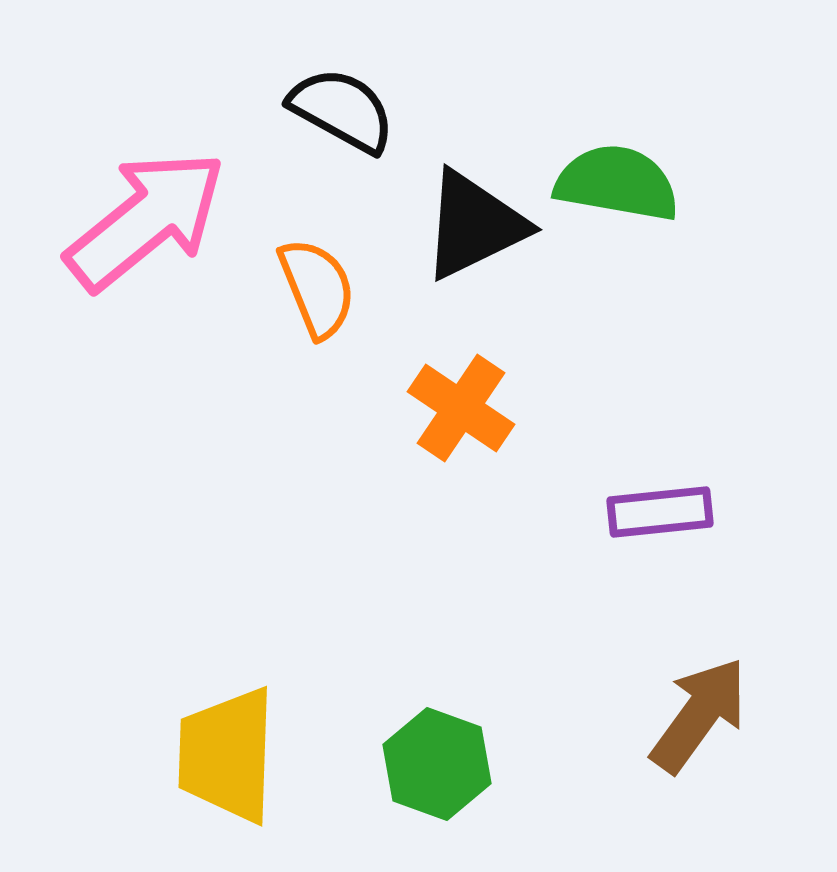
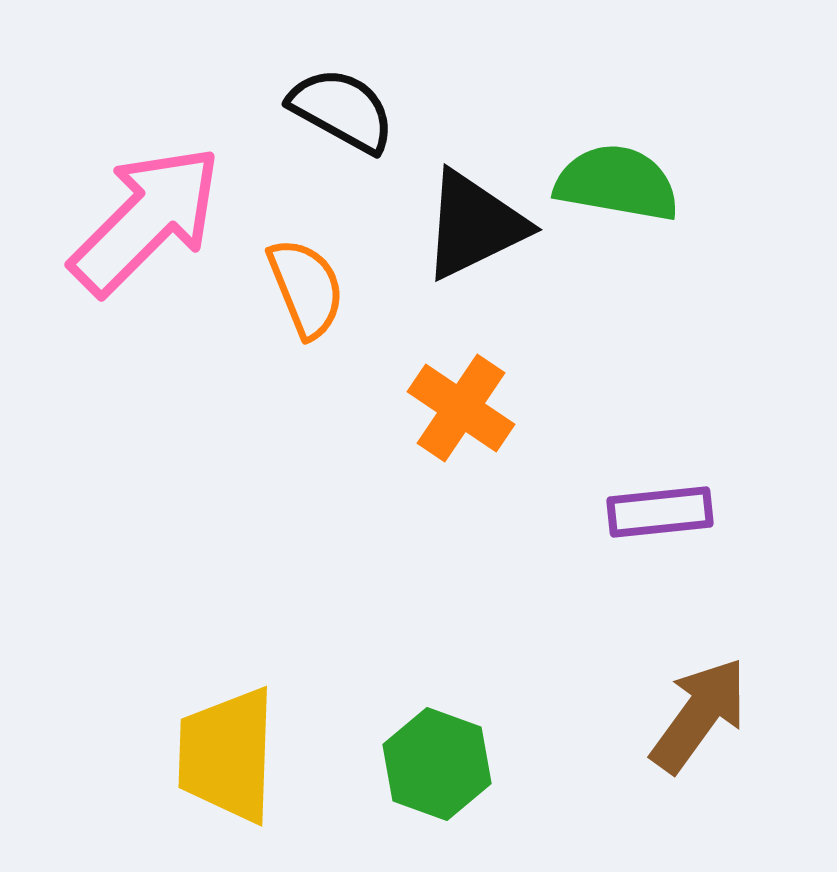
pink arrow: rotated 6 degrees counterclockwise
orange semicircle: moved 11 px left
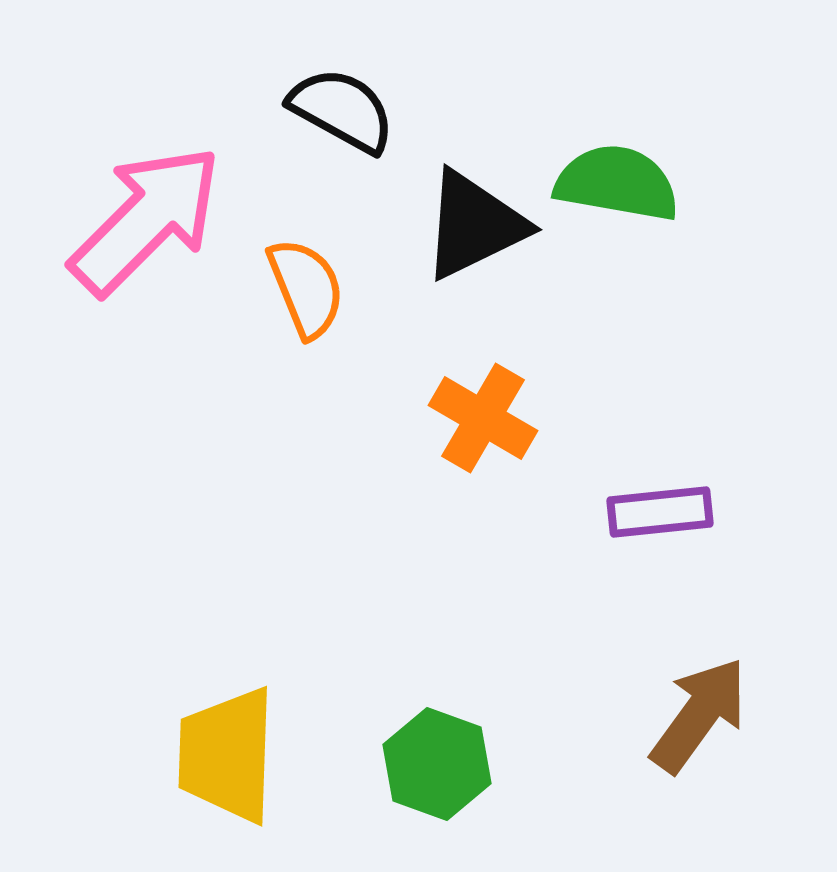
orange cross: moved 22 px right, 10 px down; rotated 4 degrees counterclockwise
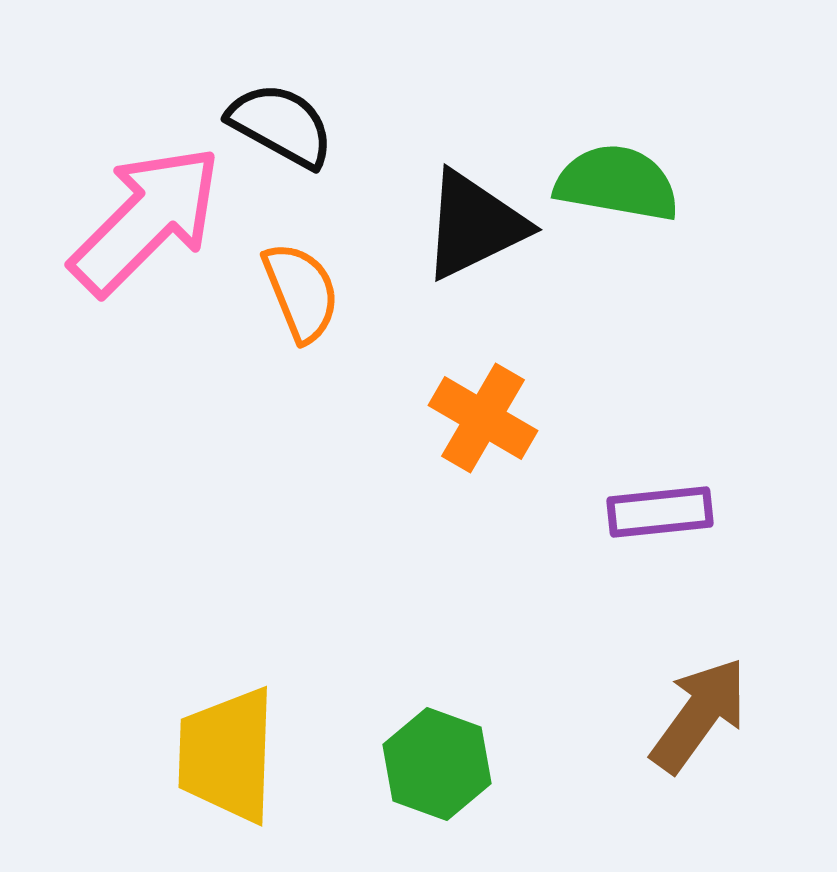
black semicircle: moved 61 px left, 15 px down
orange semicircle: moved 5 px left, 4 px down
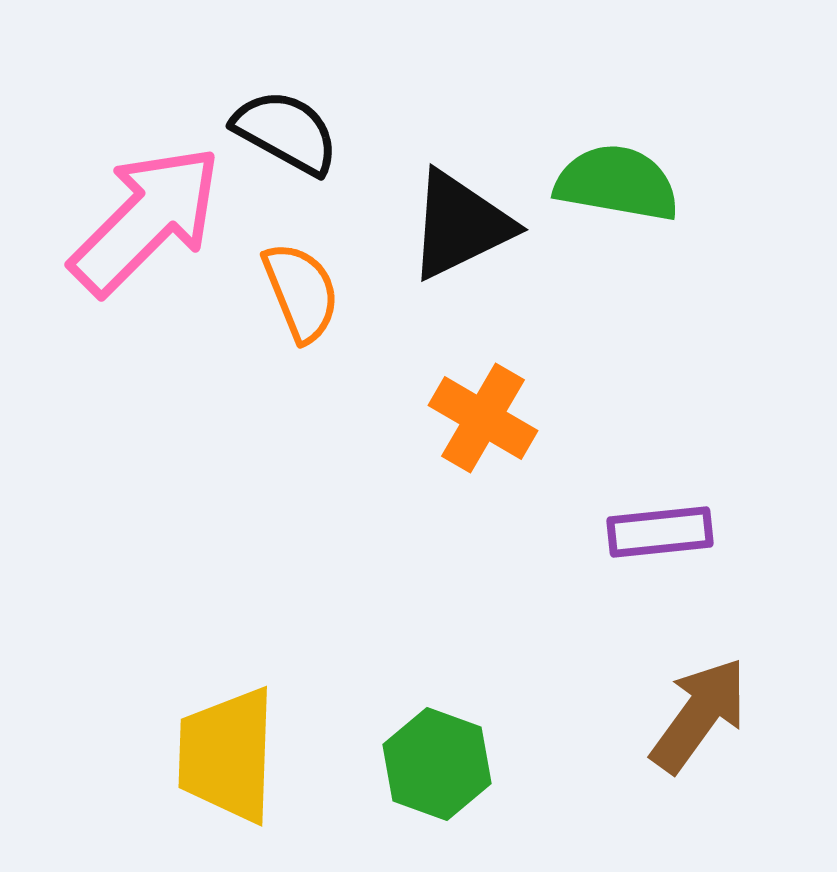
black semicircle: moved 5 px right, 7 px down
black triangle: moved 14 px left
purple rectangle: moved 20 px down
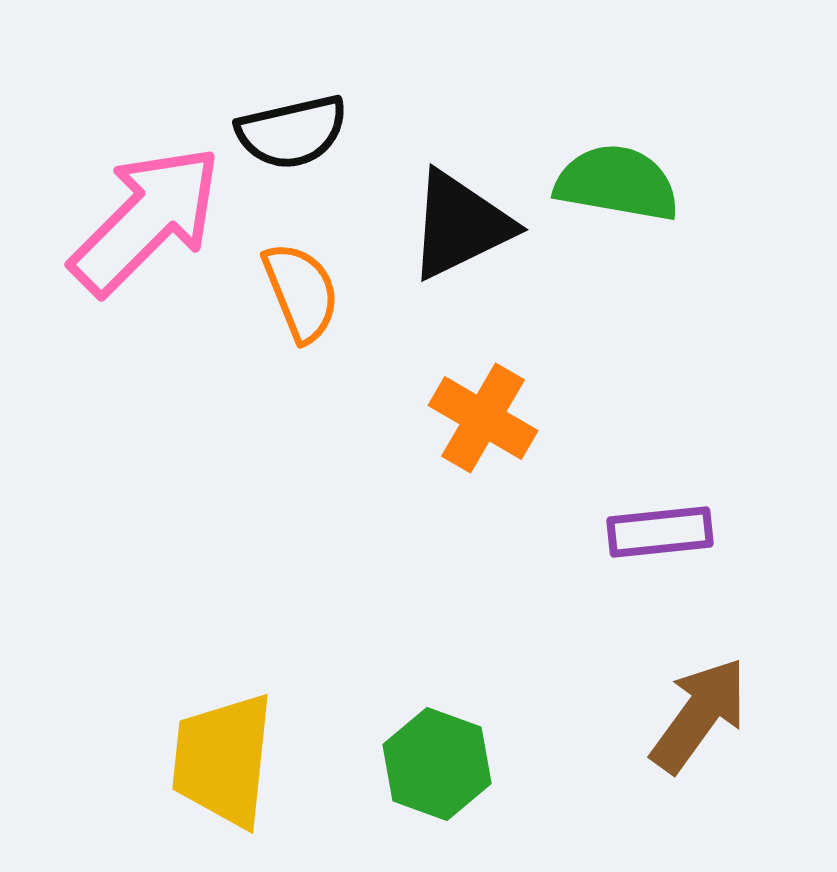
black semicircle: moved 6 px right; rotated 138 degrees clockwise
yellow trapezoid: moved 4 px left, 5 px down; rotated 4 degrees clockwise
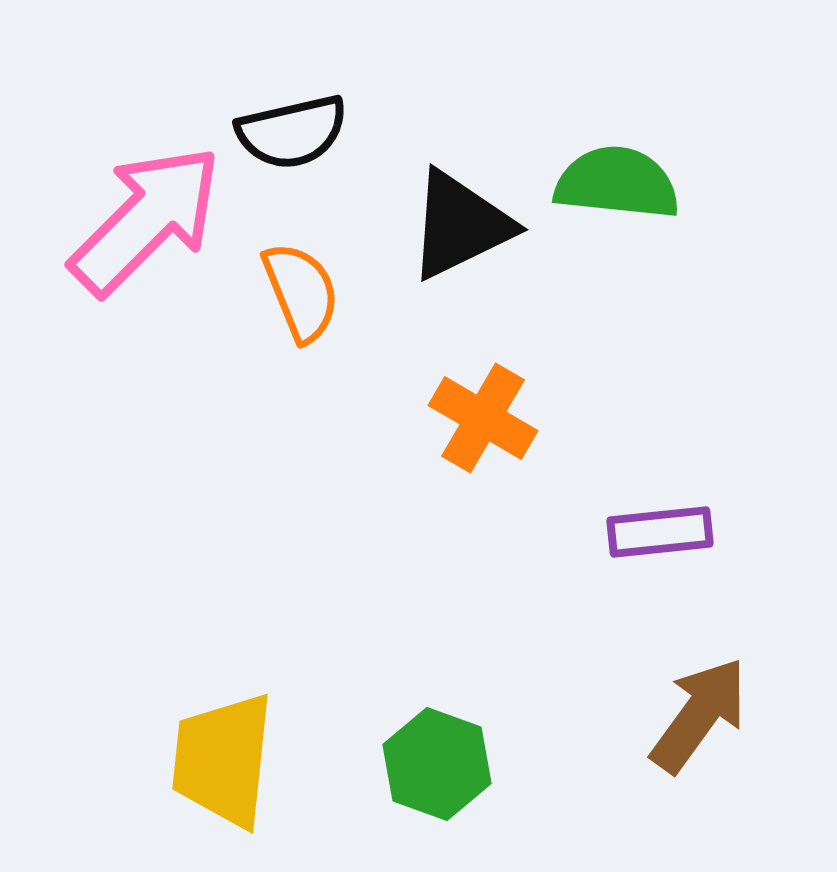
green semicircle: rotated 4 degrees counterclockwise
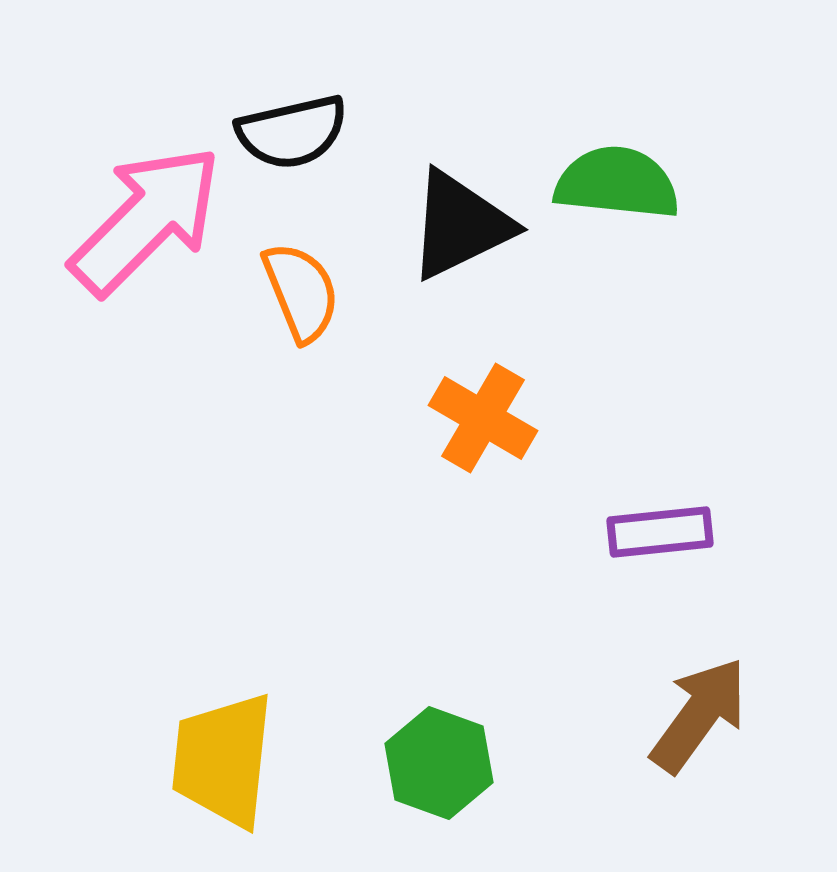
green hexagon: moved 2 px right, 1 px up
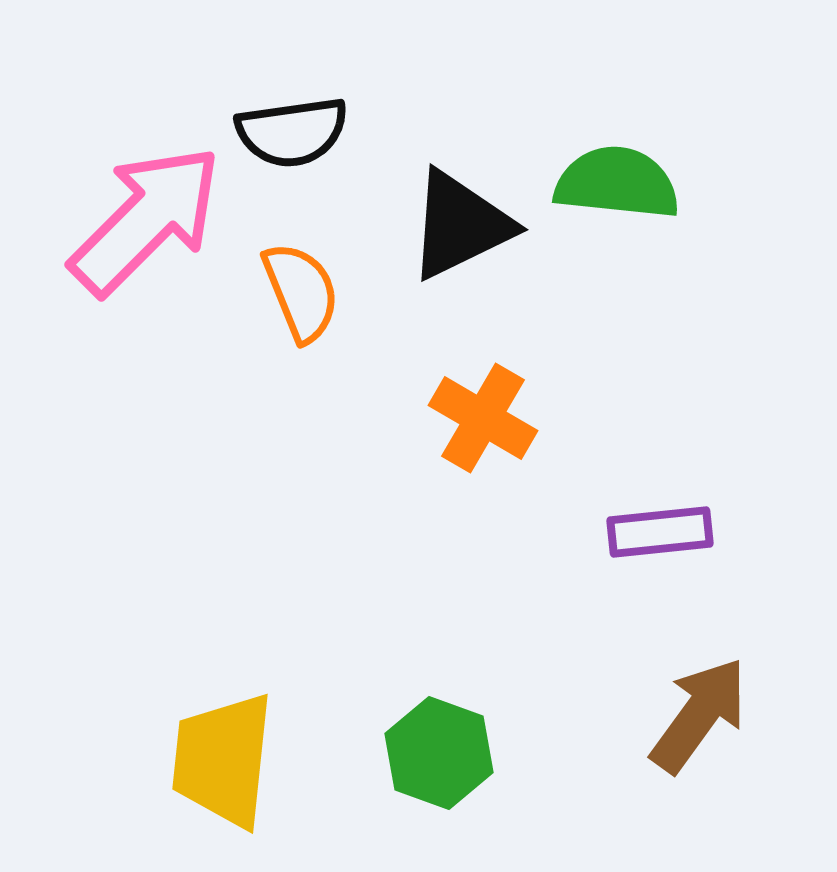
black semicircle: rotated 5 degrees clockwise
green hexagon: moved 10 px up
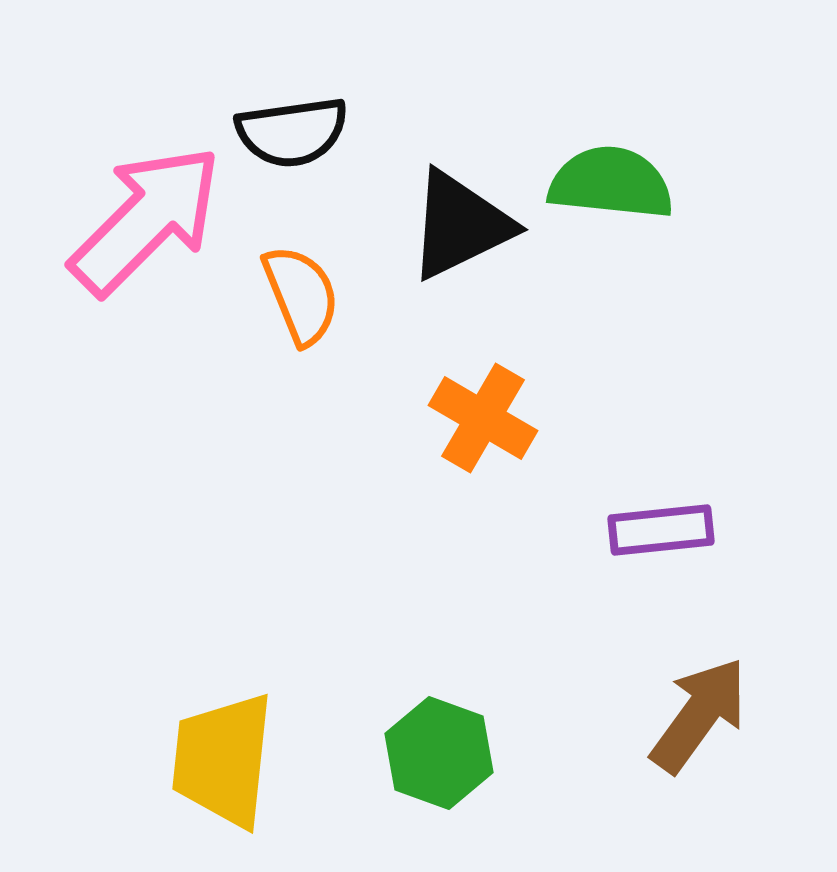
green semicircle: moved 6 px left
orange semicircle: moved 3 px down
purple rectangle: moved 1 px right, 2 px up
